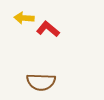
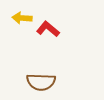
yellow arrow: moved 2 px left
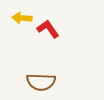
red L-shape: rotated 15 degrees clockwise
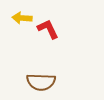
red L-shape: rotated 10 degrees clockwise
